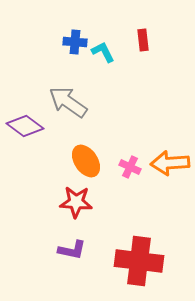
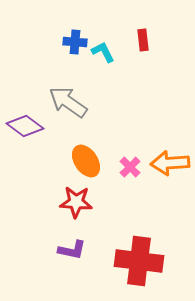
pink cross: rotated 20 degrees clockwise
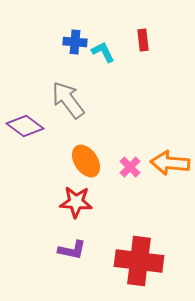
gray arrow: moved 2 px up; rotated 18 degrees clockwise
orange arrow: rotated 9 degrees clockwise
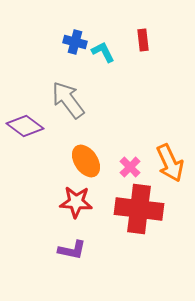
blue cross: rotated 10 degrees clockwise
orange arrow: rotated 120 degrees counterclockwise
red cross: moved 52 px up
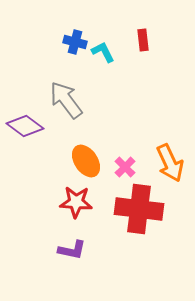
gray arrow: moved 2 px left
pink cross: moved 5 px left
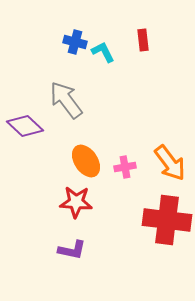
purple diamond: rotated 6 degrees clockwise
orange arrow: rotated 12 degrees counterclockwise
pink cross: rotated 35 degrees clockwise
red cross: moved 28 px right, 11 px down
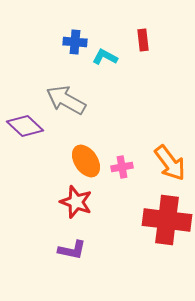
blue cross: rotated 10 degrees counterclockwise
cyan L-shape: moved 2 px right, 5 px down; rotated 35 degrees counterclockwise
gray arrow: rotated 24 degrees counterclockwise
pink cross: moved 3 px left
red star: rotated 16 degrees clockwise
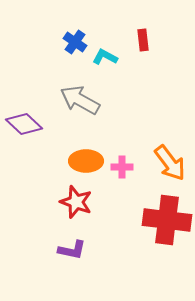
blue cross: rotated 30 degrees clockwise
gray arrow: moved 14 px right
purple diamond: moved 1 px left, 2 px up
orange ellipse: rotated 56 degrees counterclockwise
pink cross: rotated 10 degrees clockwise
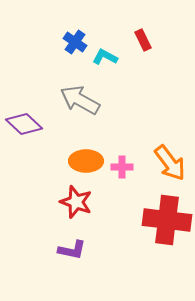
red rectangle: rotated 20 degrees counterclockwise
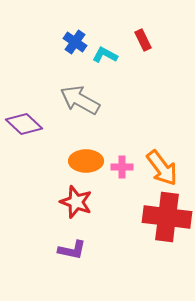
cyan L-shape: moved 2 px up
orange arrow: moved 8 px left, 5 px down
red cross: moved 3 px up
